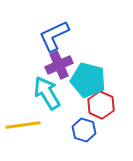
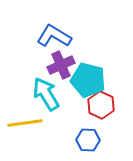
blue L-shape: rotated 56 degrees clockwise
purple cross: moved 2 px right
cyan arrow: moved 1 px left, 1 px down
yellow line: moved 2 px right, 2 px up
blue hexagon: moved 4 px right, 10 px down; rotated 15 degrees counterclockwise
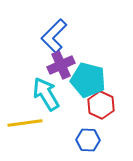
blue L-shape: rotated 76 degrees counterclockwise
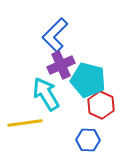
blue L-shape: moved 1 px right, 1 px up
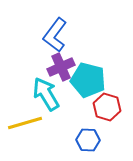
blue L-shape: rotated 8 degrees counterclockwise
purple cross: moved 2 px down
red hexagon: moved 6 px right, 2 px down; rotated 8 degrees counterclockwise
yellow line: rotated 8 degrees counterclockwise
